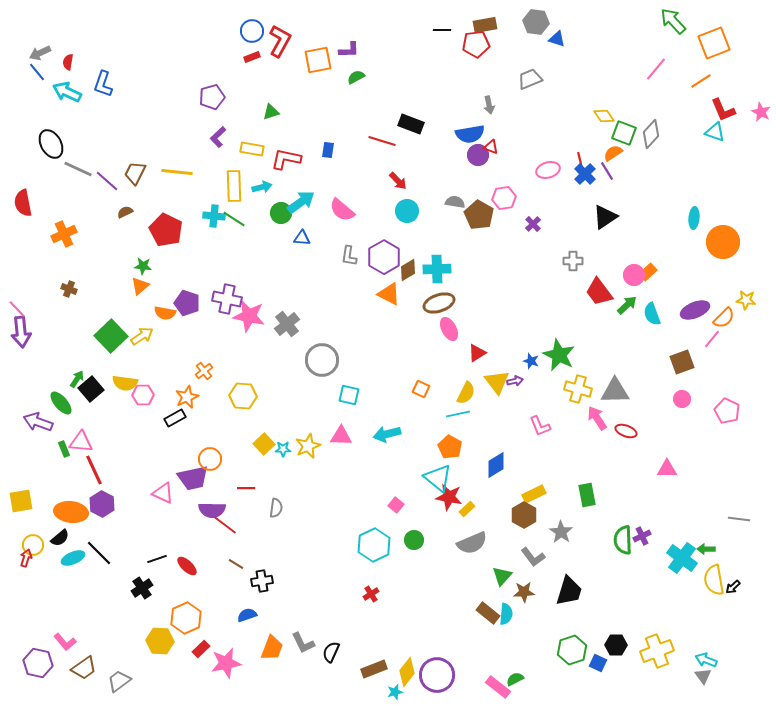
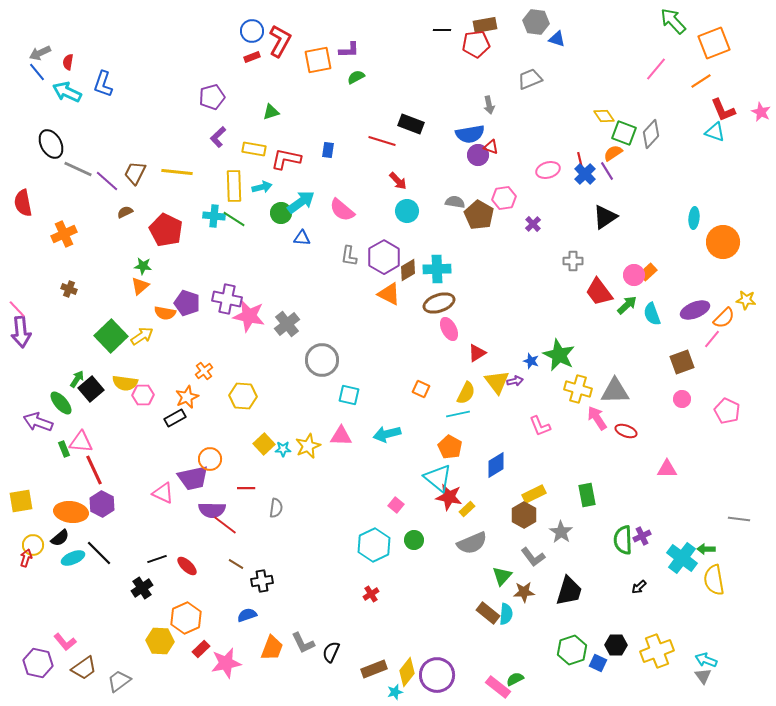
yellow rectangle at (252, 149): moved 2 px right
black arrow at (733, 587): moved 94 px left
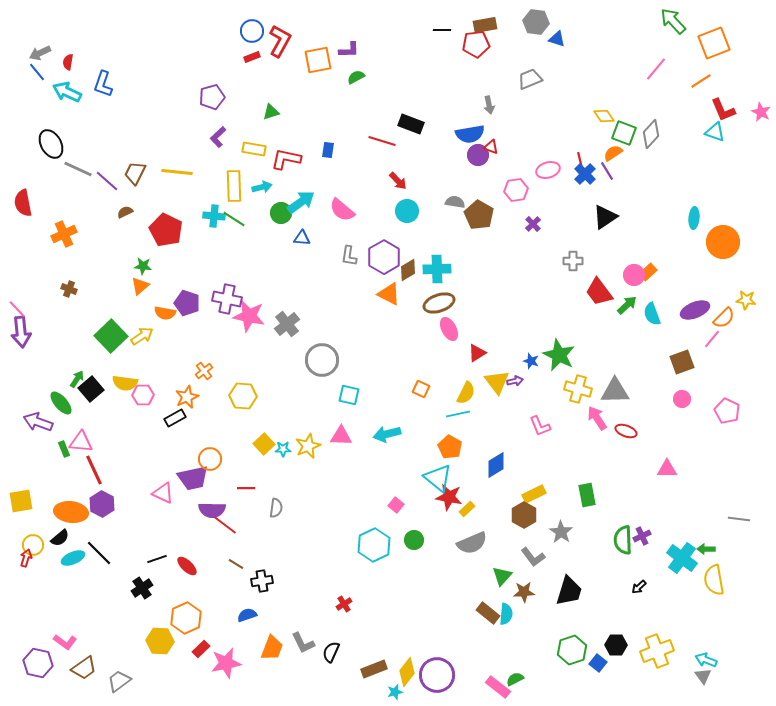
pink hexagon at (504, 198): moved 12 px right, 8 px up
red cross at (371, 594): moved 27 px left, 10 px down
pink L-shape at (65, 642): rotated 15 degrees counterclockwise
blue square at (598, 663): rotated 12 degrees clockwise
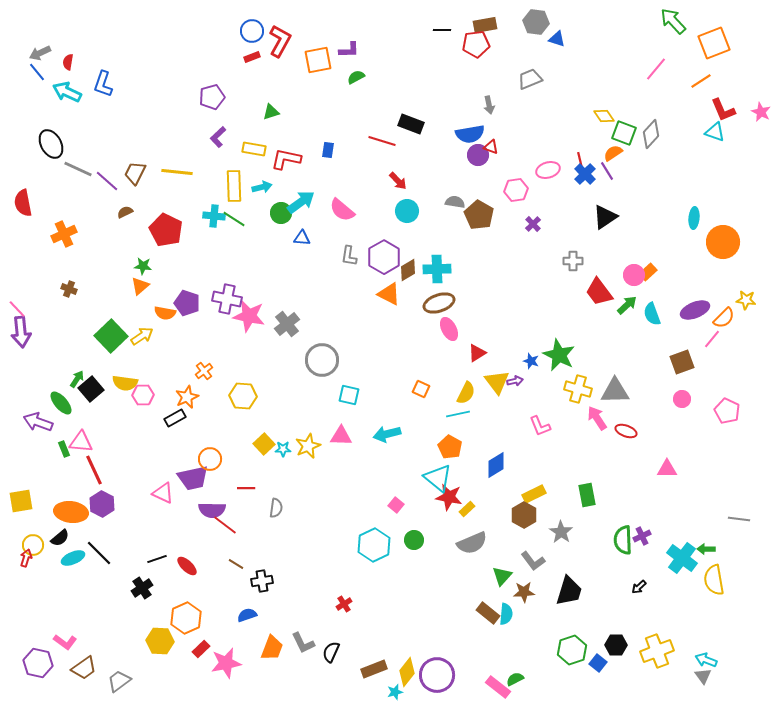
gray L-shape at (533, 557): moved 4 px down
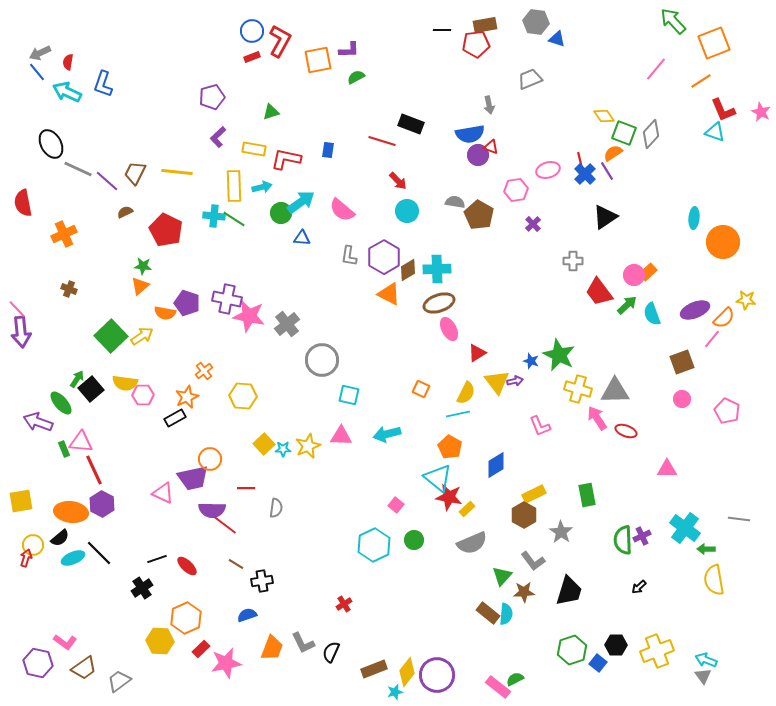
cyan cross at (682, 558): moved 3 px right, 30 px up
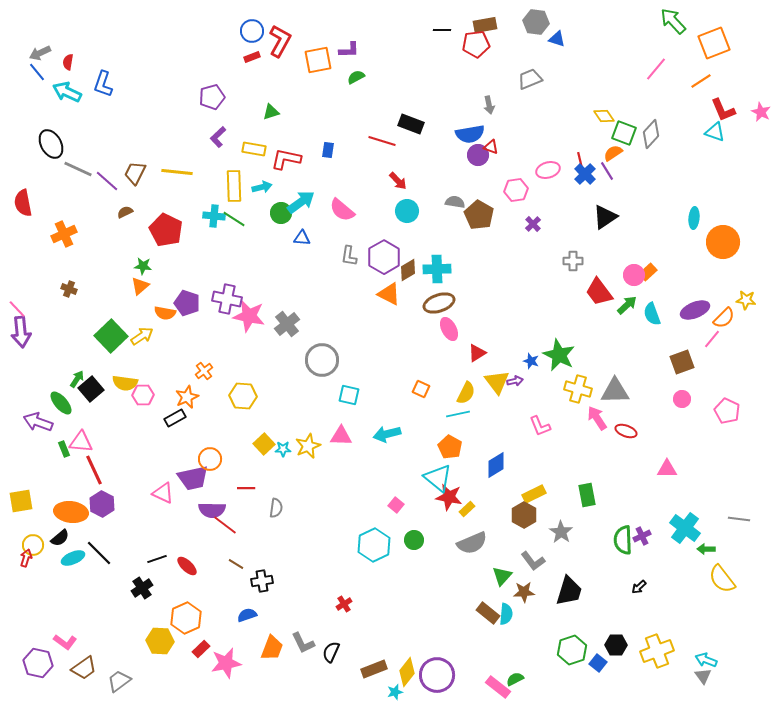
yellow semicircle at (714, 580): moved 8 px right, 1 px up; rotated 28 degrees counterclockwise
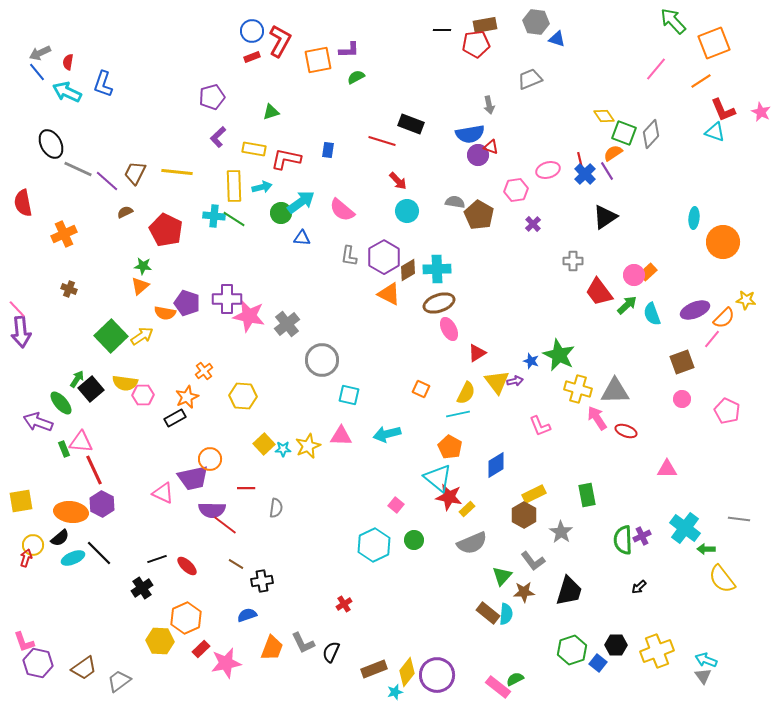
purple cross at (227, 299): rotated 12 degrees counterclockwise
pink L-shape at (65, 642): moved 41 px left; rotated 35 degrees clockwise
